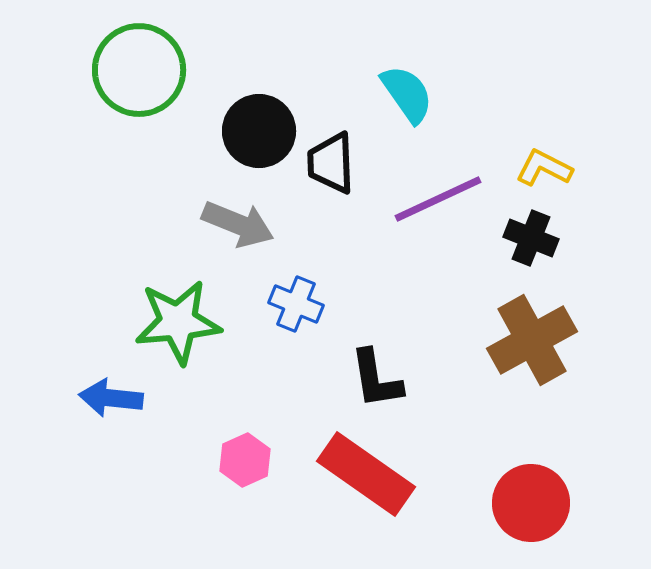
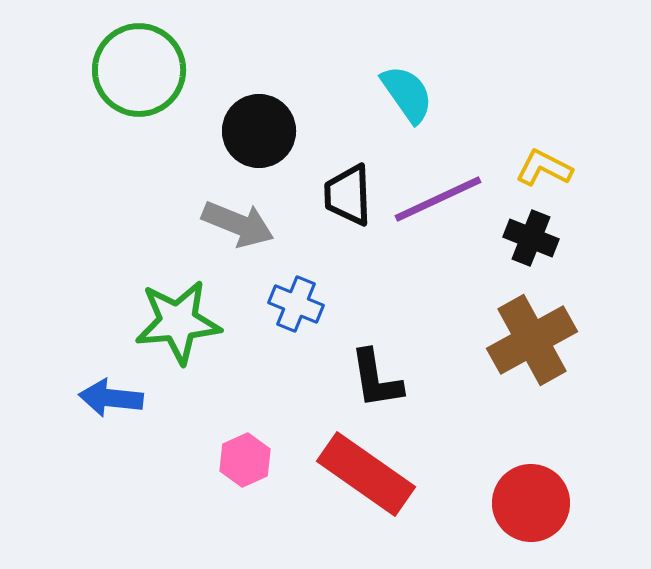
black trapezoid: moved 17 px right, 32 px down
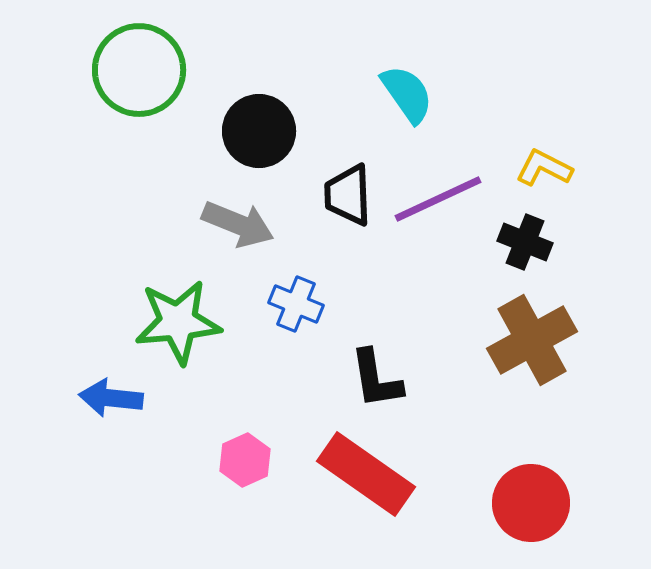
black cross: moved 6 px left, 4 px down
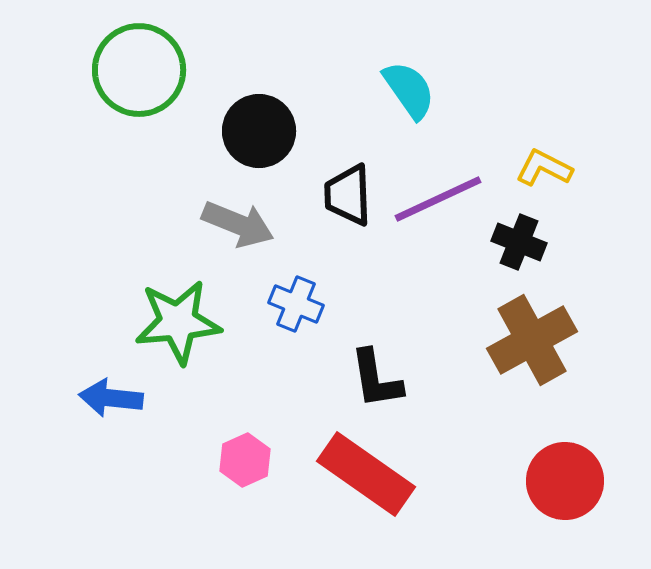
cyan semicircle: moved 2 px right, 4 px up
black cross: moved 6 px left
red circle: moved 34 px right, 22 px up
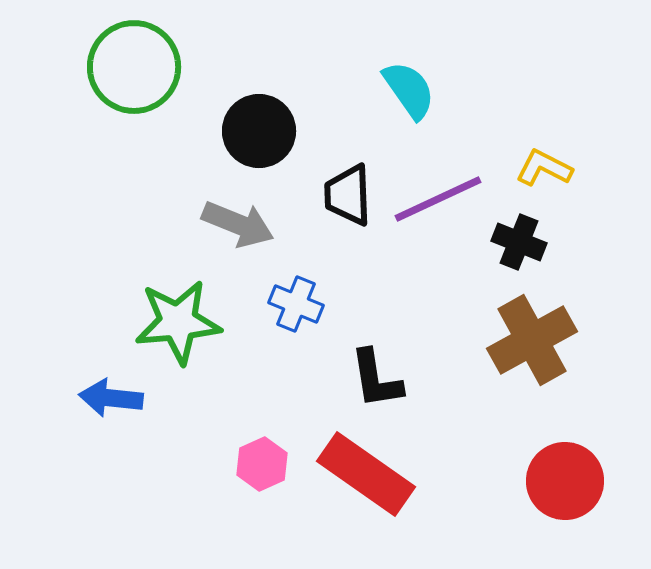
green circle: moved 5 px left, 3 px up
pink hexagon: moved 17 px right, 4 px down
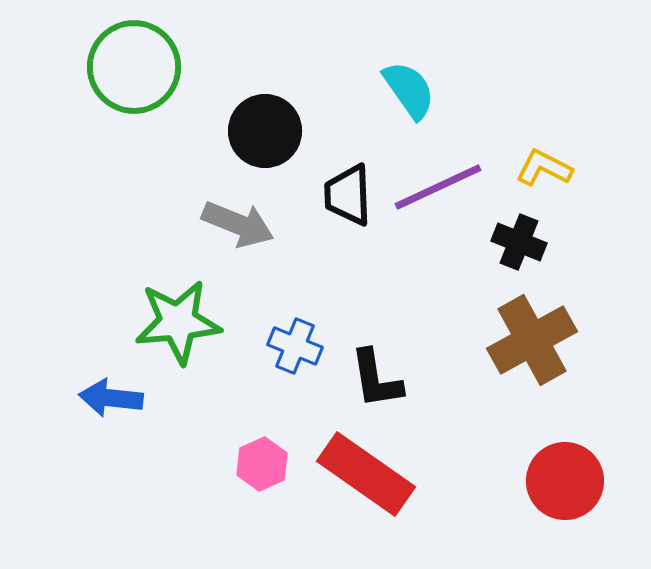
black circle: moved 6 px right
purple line: moved 12 px up
blue cross: moved 1 px left, 42 px down
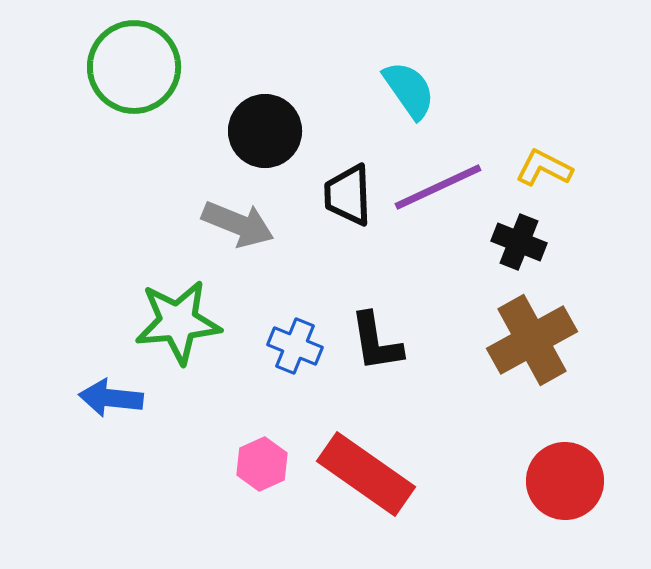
black L-shape: moved 37 px up
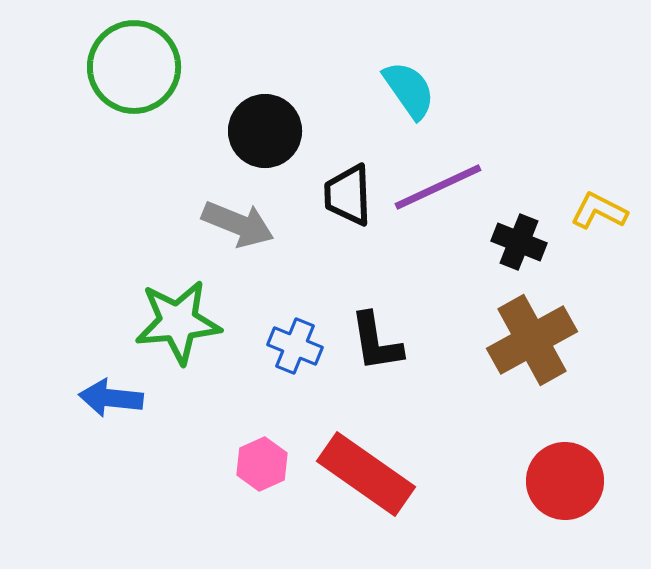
yellow L-shape: moved 55 px right, 43 px down
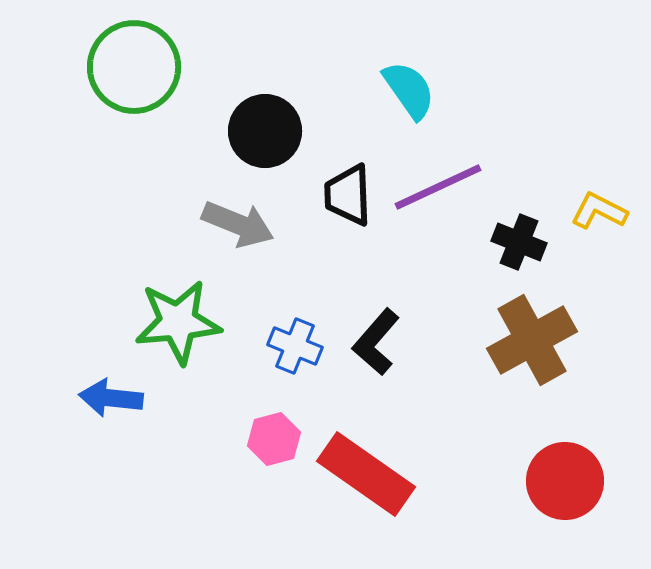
black L-shape: rotated 50 degrees clockwise
pink hexagon: moved 12 px right, 25 px up; rotated 9 degrees clockwise
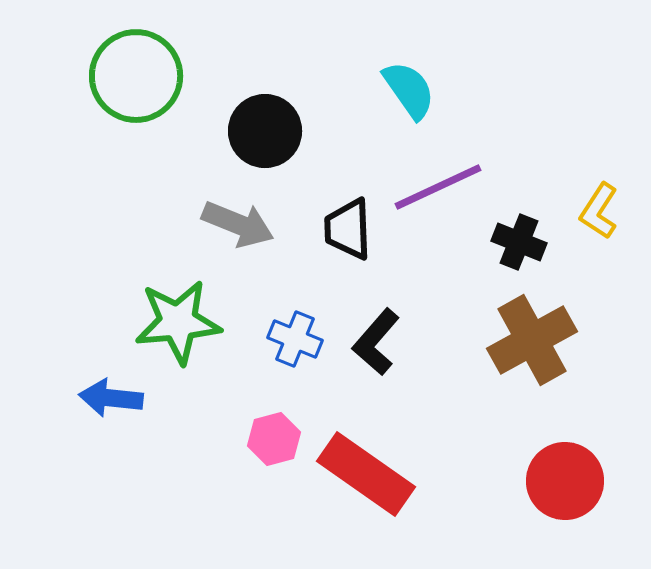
green circle: moved 2 px right, 9 px down
black trapezoid: moved 34 px down
yellow L-shape: rotated 84 degrees counterclockwise
blue cross: moved 7 px up
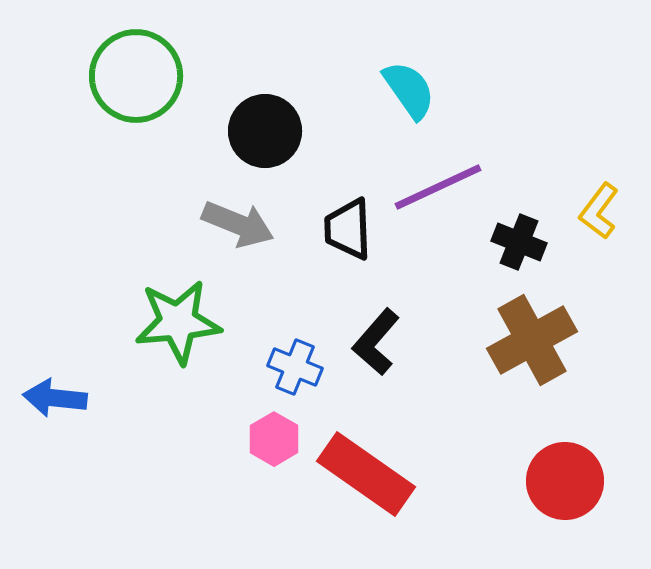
yellow L-shape: rotated 4 degrees clockwise
blue cross: moved 28 px down
blue arrow: moved 56 px left
pink hexagon: rotated 15 degrees counterclockwise
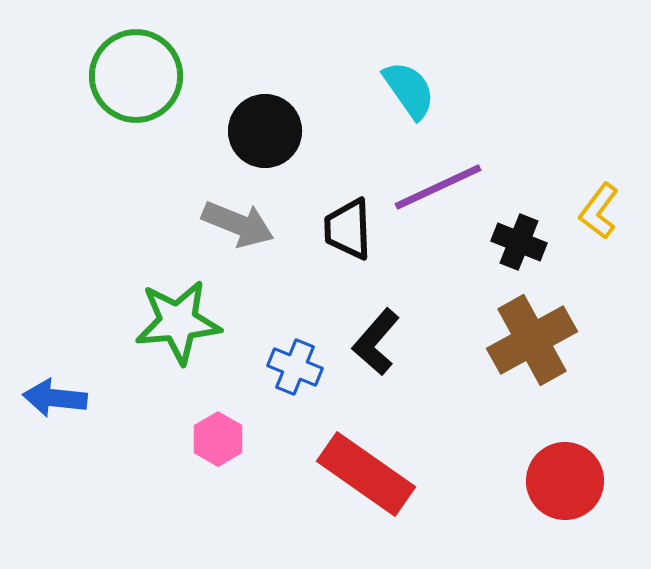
pink hexagon: moved 56 px left
